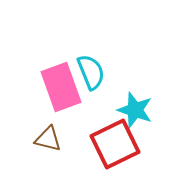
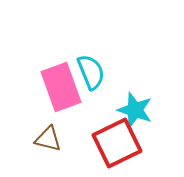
red square: moved 2 px right, 1 px up
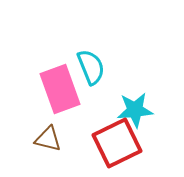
cyan semicircle: moved 5 px up
pink rectangle: moved 1 px left, 2 px down
cyan star: rotated 24 degrees counterclockwise
